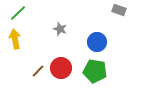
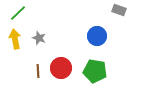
gray star: moved 21 px left, 9 px down
blue circle: moved 6 px up
brown line: rotated 48 degrees counterclockwise
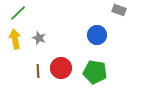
blue circle: moved 1 px up
green pentagon: moved 1 px down
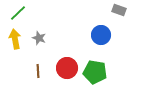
blue circle: moved 4 px right
red circle: moved 6 px right
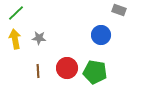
green line: moved 2 px left
gray star: rotated 16 degrees counterclockwise
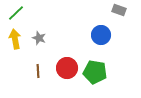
gray star: rotated 16 degrees clockwise
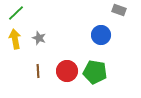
red circle: moved 3 px down
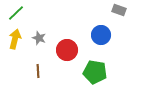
yellow arrow: rotated 24 degrees clockwise
red circle: moved 21 px up
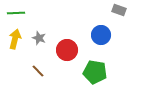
green line: rotated 42 degrees clockwise
brown line: rotated 40 degrees counterclockwise
